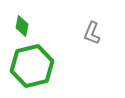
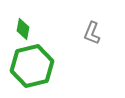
green diamond: moved 1 px right, 3 px down
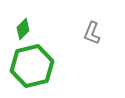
green diamond: rotated 35 degrees clockwise
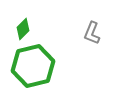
green hexagon: moved 1 px right
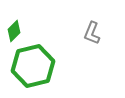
green diamond: moved 9 px left, 2 px down
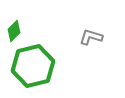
gray L-shape: moved 1 px left, 4 px down; rotated 85 degrees clockwise
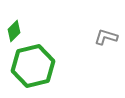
gray L-shape: moved 15 px right
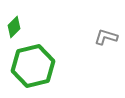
green diamond: moved 4 px up
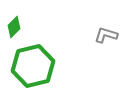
gray L-shape: moved 2 px up
